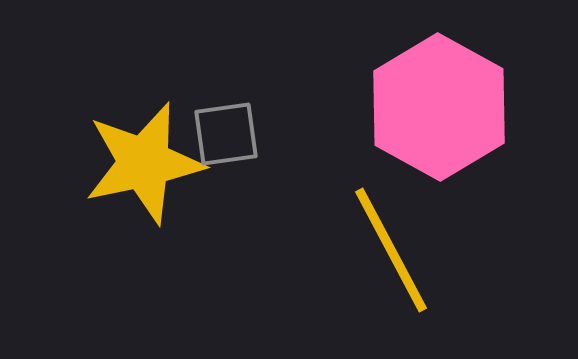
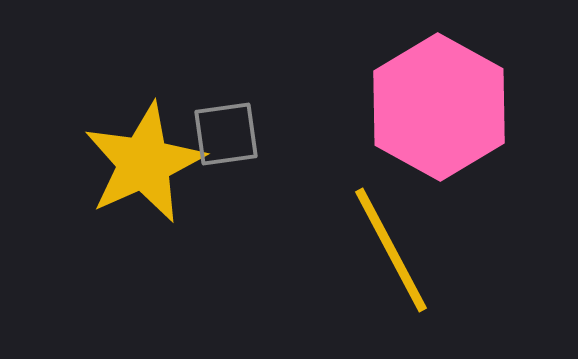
yellow star: rotated 12 degrees counterclockwise
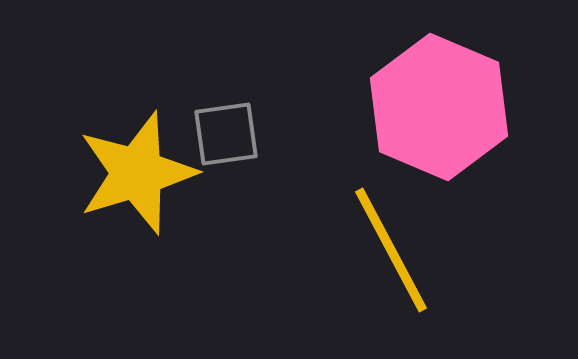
pink hexagon: rotated 6 degrees counterclockwise
yellow star: moved 7 px left, 10 px down; rotated 7 degrees clockwise
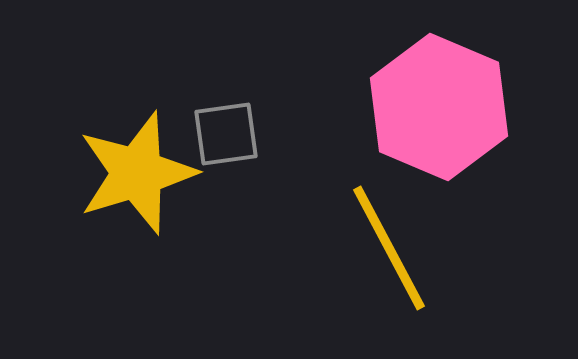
yellow line: moved 2 px left, 2 px up
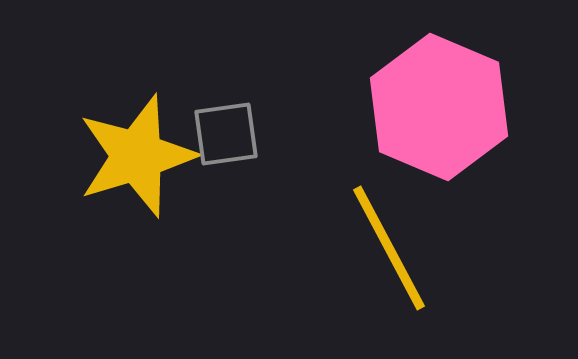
yellow star: moved 17 px up
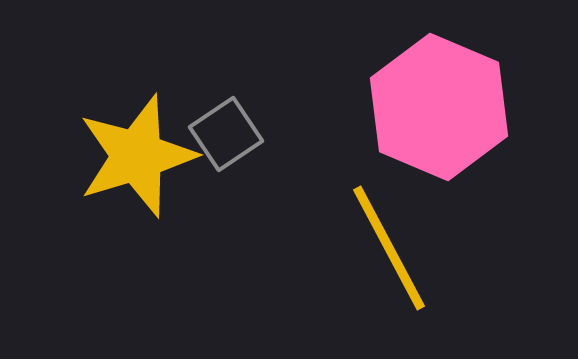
gray square: rotated 26 degrees counterclockwise
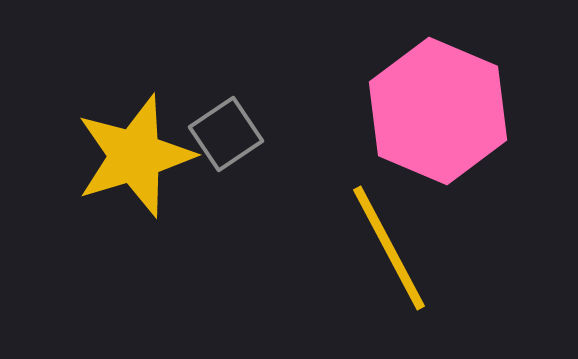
pink hexagon: moved 1 px left, 4 px down
yellow star: moved 2 px left
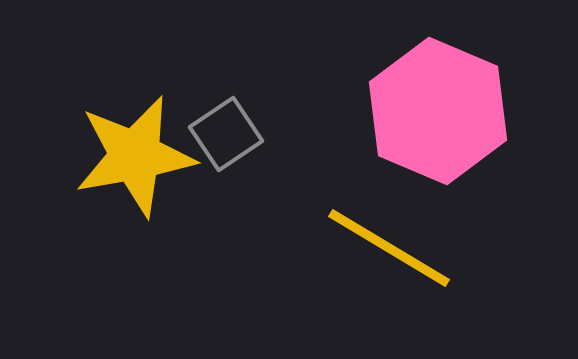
yellow star: rotated 7 degrees clockwise
yellow line: rotated 31 degrees counterclockwise
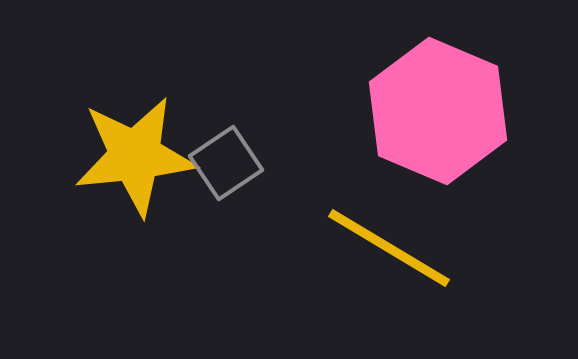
gray square: moved 29 px down
yellow star: rotated 4 degrees clockwise
